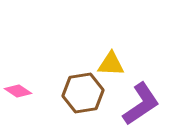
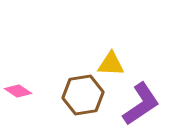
brown hexagon: moved 2 px down
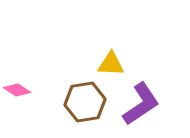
pink diamond: moved 1 px left, 1 px up
brown hexagon: moved 2 px right, 7 px down
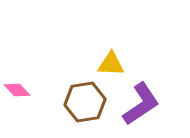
pink diamond: rotated 12 degrees clockwise
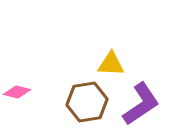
pink diamond: moved 2 px down; rotated 32 degrees counterclockwise
brown hexagon: moved 2 px right
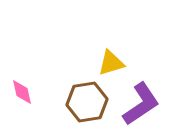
yellow triangle: moved 1 px up; rotated 20 degrees counterclockwise
pink diamond: moved 5 px right; rotated 64 degrees clockwise
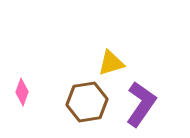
pink diamond: rotated 32 degrees clockwise
purple L-shape: rotated 21 degrees counterclockwise
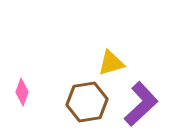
purple L-shape: rotated 12 degrees clockwise
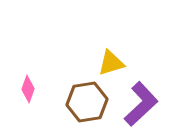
pink diamond: moved 6 px right, 3 px up
